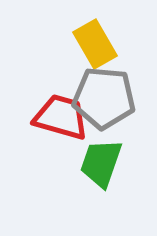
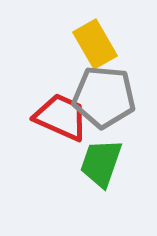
gray pentagon: moved 1 px up
red trapezoid: rotated 8 degrees clockwise
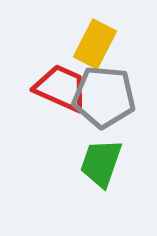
yellow rectangle: rotated 57 degrees clockwise
red trapezoid: moved 29 px up
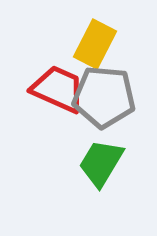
red trapezoid: moved 3 px left, 1 px down
green trapezoid: rotated 12 degrees clockwise
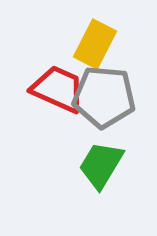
green trapezoid: moved 2 px down
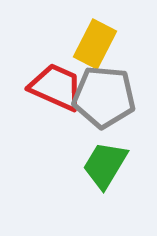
red trapezoid: moved 2 px left, 2 px up
green trapezoid: moved 4 px right
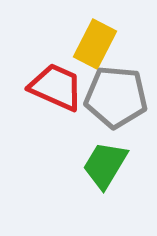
gray pentagon: moved 12 px right
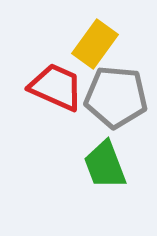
yellow rectangle: rotated 9 degrees clockwise
green trapezoid: rotated 52 degrees counterclockwise
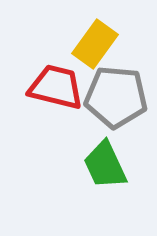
red trapezoid: rotated 10 degrees counterclockwise
green trapezoid: rotated 4 degrees counterclockwise
